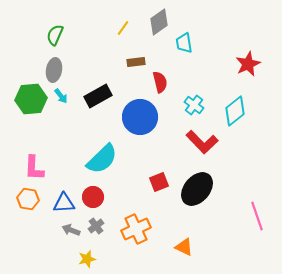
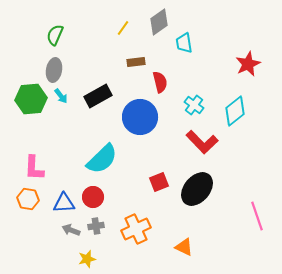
gray cross: rotated 28 degrees clockwise
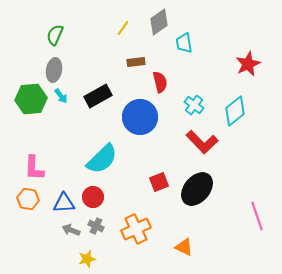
gray cross: rotated 35 degrees clockwise
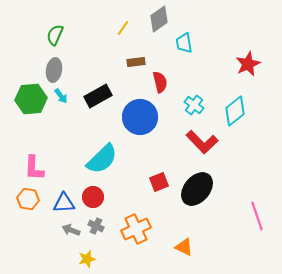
gray diamond: moved 3 px up
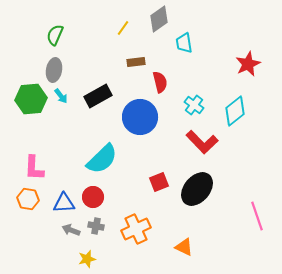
gray cross: rotated 14 degrees counterclockwise
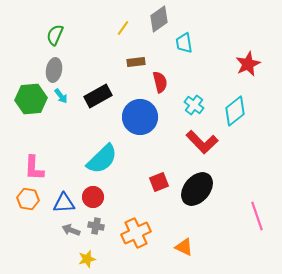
orange cross: moved 4 px down
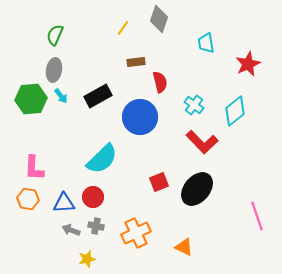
gray diamond: rotated 36 degrees counterclockwise
cyan trapezoid: moved 22 px right
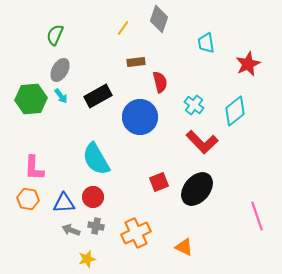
gray ellipse: moved 6 px right; rotated 20 degrees clockwise
cyan semicircle: moved 6 px left; rotated 104 degrees clockwise
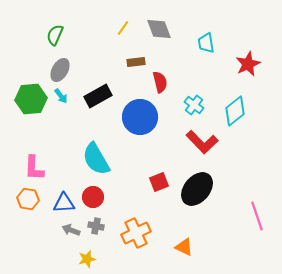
gray diamond: moved 10 px down; rotated 40 degrees counterclockwise
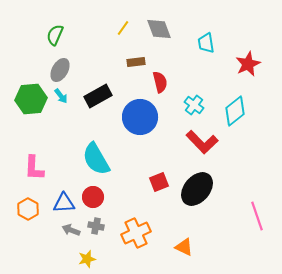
orange hexagon: moved 10 px down; rotated 20 degrees clockwise
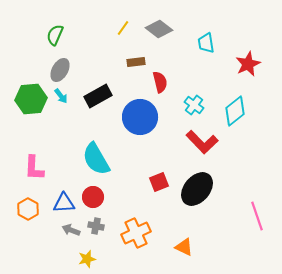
gray diamond: rotated 32 degrees counterclockwise
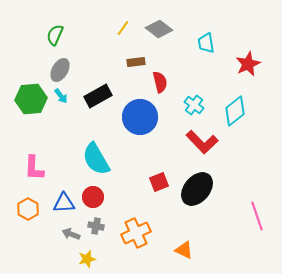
gray arrow: moved 4 px down
orange triangle: moved 3 px down
